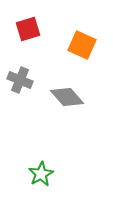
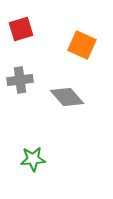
red square: moved 7 px left
gray cross: rotated 30 degrees counterclockwise
green star: moved 8 px left, 15 px up; rotated 25 degrees clockwise
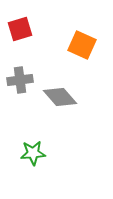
red square: moved 1 px left
gray diamond: moved 7 px left
green star: moved 6 px up
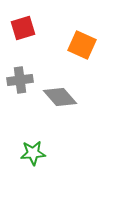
red square: moved 3 px right, 1 px up
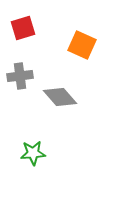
gray cross: moved 4 px up
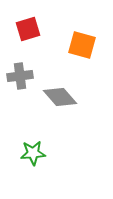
red square: moved 5 px right, 1 px down
orange square: rotated 8 degrees counterclockwise
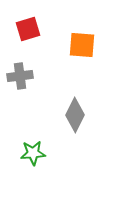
orange square: rotated 12 degrees counterclockwise
gray diamond: moved 15 px right, 18 px down; rotated 68 degrees clockwise
